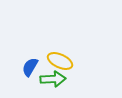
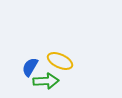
green arrow: moved 7 px left, 2 px down
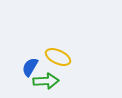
yellow ellipse: moved 2 px left, 4 px up
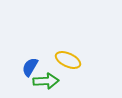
yellow ellipse: moved 10 px right, 3 px down
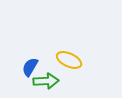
yellow ellipse: moved 1 px right
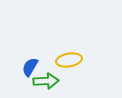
yellow ellipse: rotated 35 degrees counterclockwise
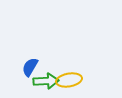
yellow ellipse: moved 20 px down
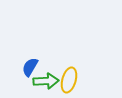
yellow ellipse: rotated 65 degrees counterclockwise
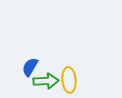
yellow ellipse: rotated 20 degrees counterclockwise
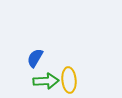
blue semicircle: moved 5 px right, 9 px up
